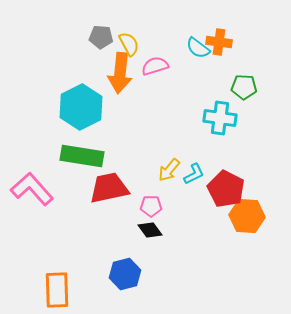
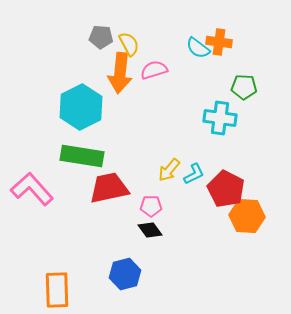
pink semicircle: moved 1 px left, 4 px down
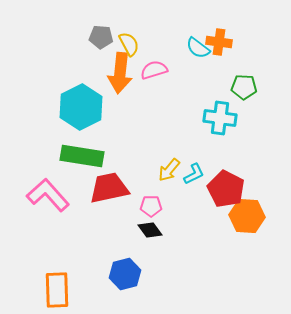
pink L-shape: moved 16 px right, 6 px down
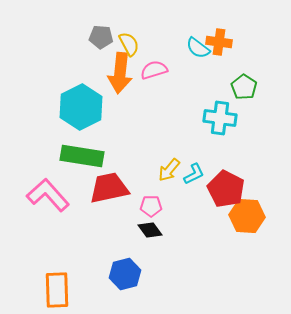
green pentagon: rotated 30 degrees clockwise
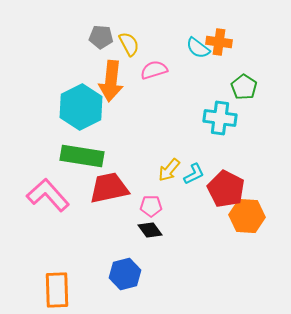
orange arrow: moved 9 px left, 8 px down
